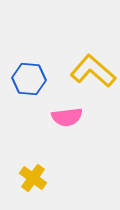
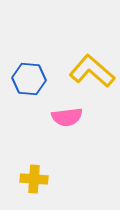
yellow L-shape: moved 1 px left
yellow cross: moved 1 px right, 1 px down; rotated 32 degrees counterclockwise
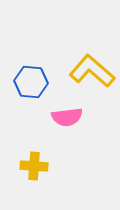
blue hexagon: moved 2 px right, 3 px down
yellow cross: moved 13 px up
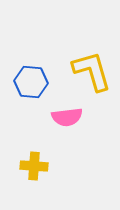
yellow L-shape: rotated 33 degrees clockwise
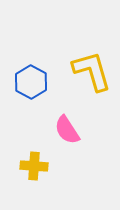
blue hexagon: rotated 24 degrees clockwise
pink semicircle: moved 13 px down; rotated 64 degrees clockwise
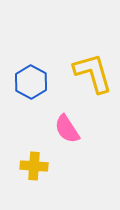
yellow L-shape: moved 1 px right, 2 px down
pink semicircle: moved 1 px up
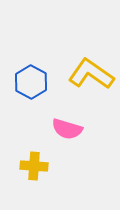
yellow L-shape: moved 2 px left, 1 px down; rotated 39 degrees counterclockwise
pink semicircle: rotated 40 degrees counterclockwise
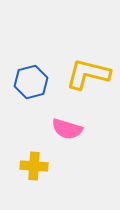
yellow L-shape: moved 3 px left; rotated 21 degrees counterclockwise
blue hexagon: rotated 16 degrees clockwise
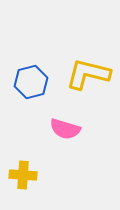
pink semicircle: moved 2 px left
yellow cross: moved 11 px left, 9 px down
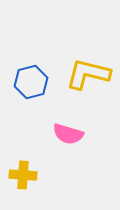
pink semicircle: moved 3 px right, 5 px down
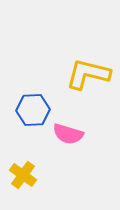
blue hexagon: moved 2 px right, 28 px down; rotated 12 degrees clockwise
yellow cross: rotated 32 degrees clockwise
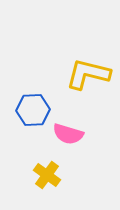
yellow cross: moved 24 px right
